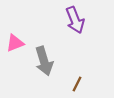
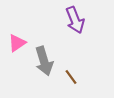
pink triangle: moved 2 px right; rotated 12 degrees counterclockwise
brown line: moved 6 px left, 7 px up; rotated 63 degrees counterclockwise
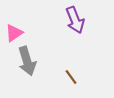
pink triangle: moved 3 px left, 10 px up
gray arrow: moved 17 px left
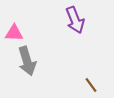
pink triangle: rotated 36 degrees clockwise
brown line: moved 20 px right, 8 px down
